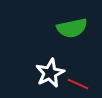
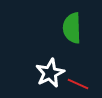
green semicircle: rotated 100 degrees clockwise
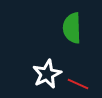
white star: moved 3 px left, 1 px down
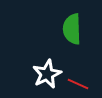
green semicircle: moved 1 px down
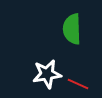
white star: rotated 16 degrees clockwise
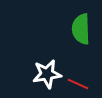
green semicircle: moved 9 px right
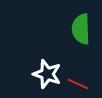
white star: rotated 28 degrees clockwise
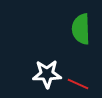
white star: rotated 20 degrees counterclockwise
